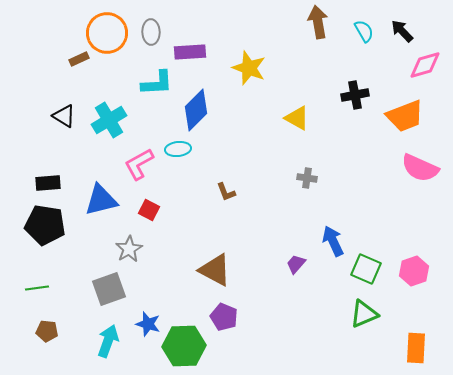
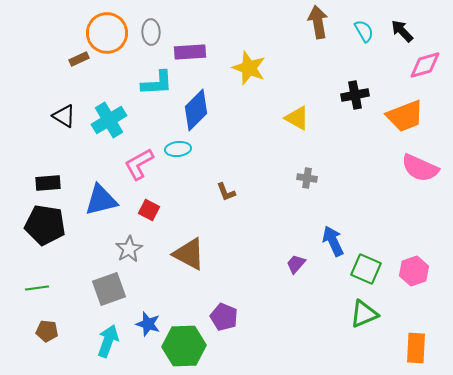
brown triangle: moved 26 px left, 16 px up
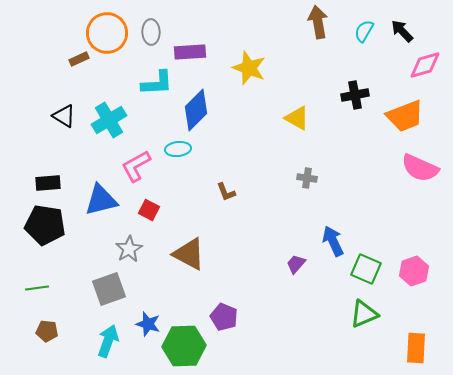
cyan semicircle: rotated 120 degrees counterclockwise
pink L-shape: moved 3 px left, 2 px down
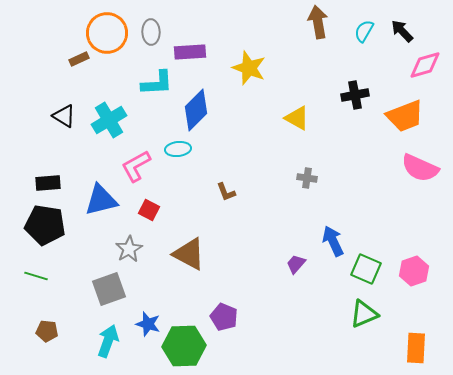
green line: moved 1 px left, 12 px up; rotated 25 degrees clockwise
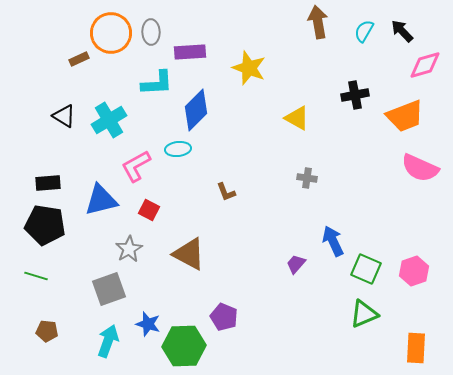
orange circle: moved 4 px right
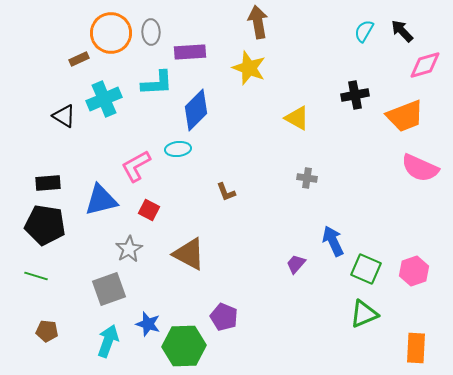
brown arrow: moved 60 px left
cyan cross: moved 5 px left, 21 px up; rotated 8 degrees clockwise
